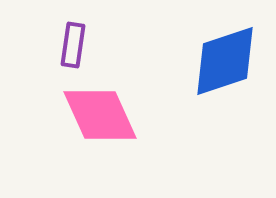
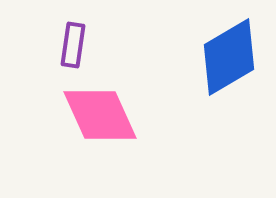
blue diamond: moved 4 px right, 4 px up; rotated 12 degrees counterclockwise
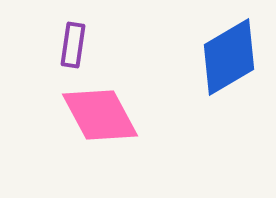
pink diamond: rotated 4 degrees counterclockwise
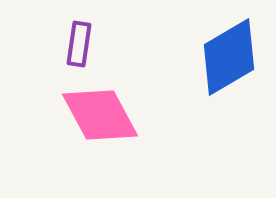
purple rectangle: moved 6 px right, 1 px up
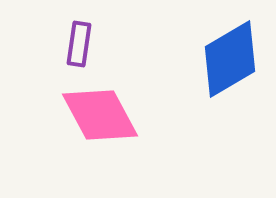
blue diamond: moved 1 px right, 2 px down
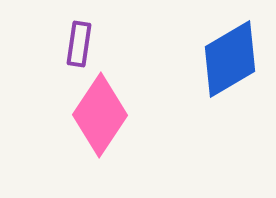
pink diamond: rotated 62 degrees clockwise
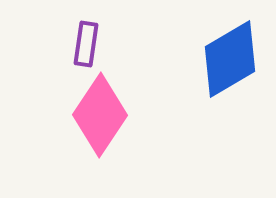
purple rectangle: moved 7 px right
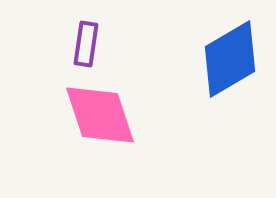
pink diamond: rotated 52 degrees counterclockwise
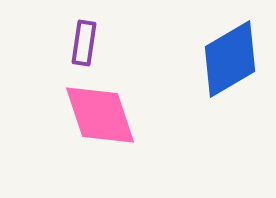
purple rectangle: moved 2 px left, 1 px up
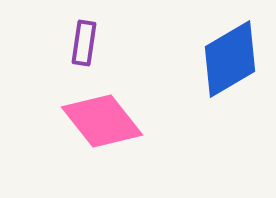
pink diamond: moved 2 px right, 6 px down; rotated 20 degrees counterclockwise
